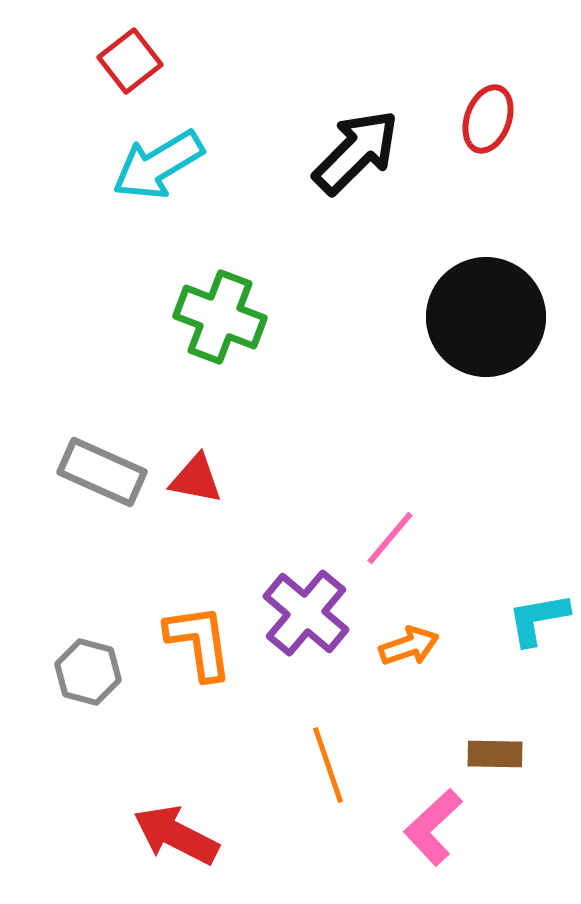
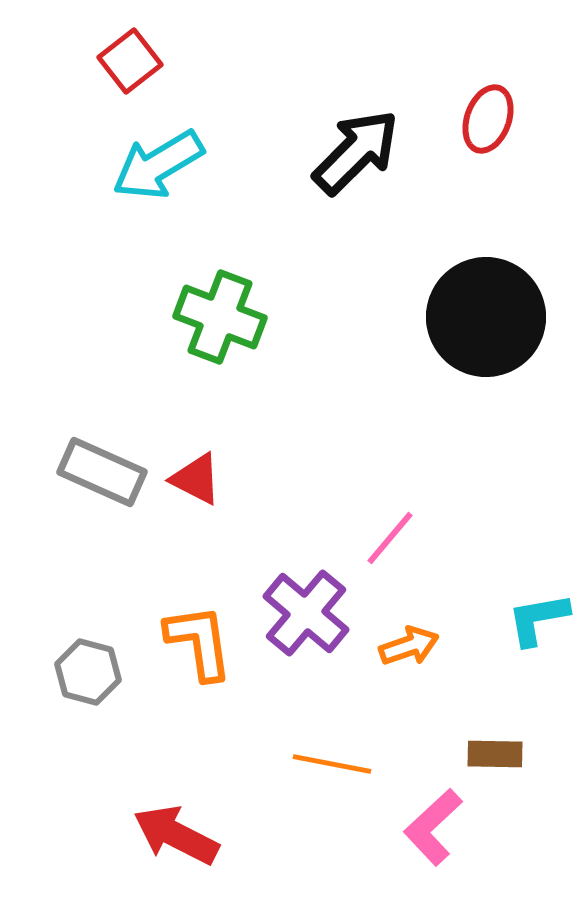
red triangle: rotated 16 degrees clockwise
orange line: moved 4 px right, 1 px up; rotated 60 degrees counterclockwise
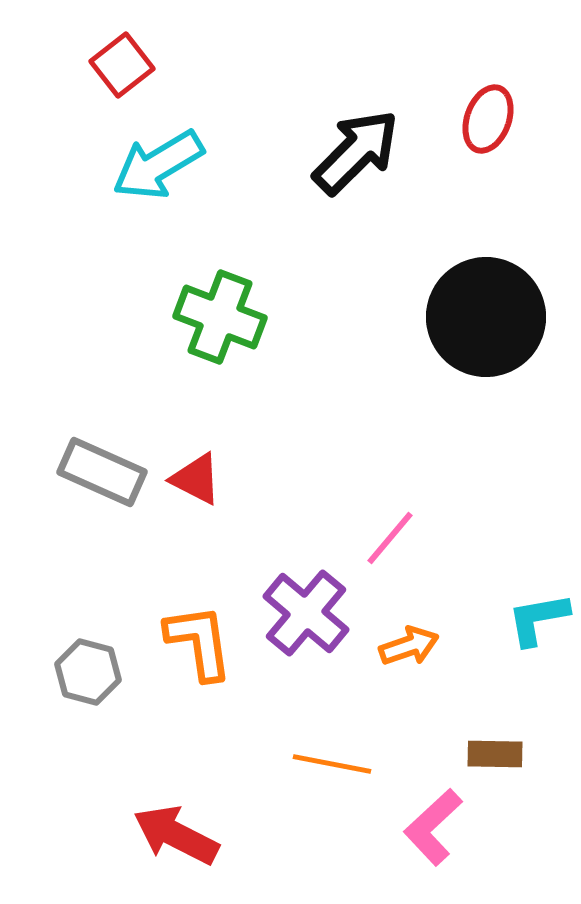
red square: moved 8 px left, 4 px down
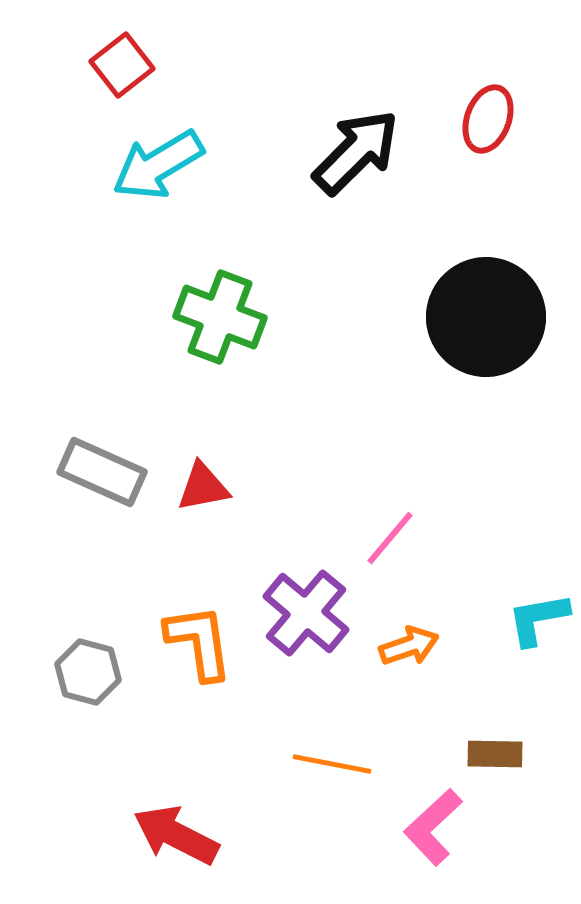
red triangle: moved 7 px right, 8 px down; rotated 38 degrees counterclockwise
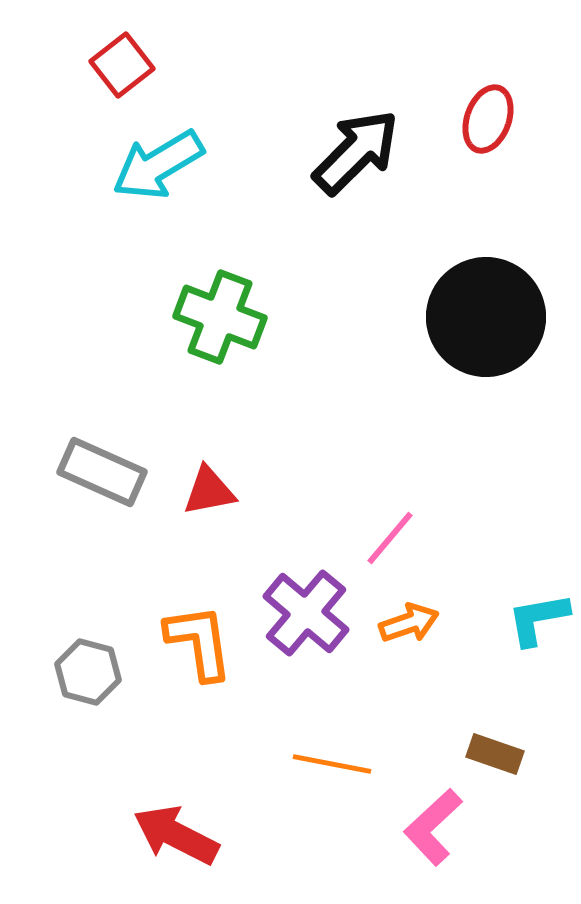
red triangle: moved 6 px right, 4 px down
orange arrow: moved 23 px up
brown rectangle: rotated 18 degrees clockwise
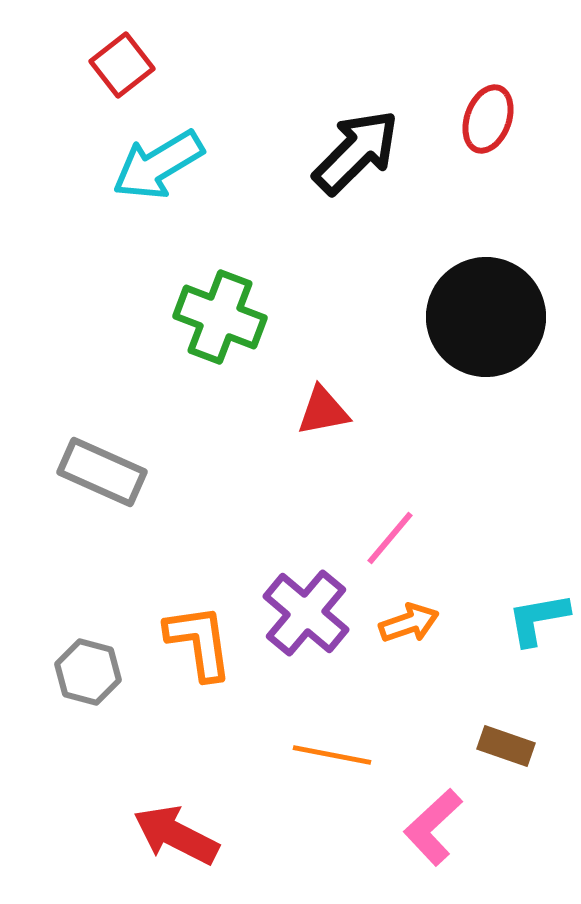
red triangle: moved 114 px right, 80 px up
brown rectangle: moved 11 px right, 8 px up
orange line: moved 9 px up
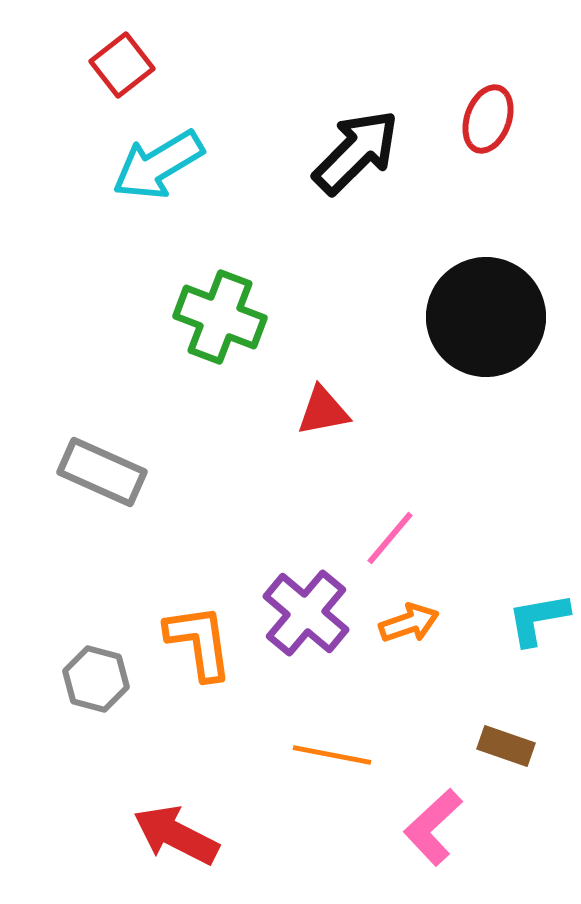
gray hexagon: moved 8 px right, 7 px down
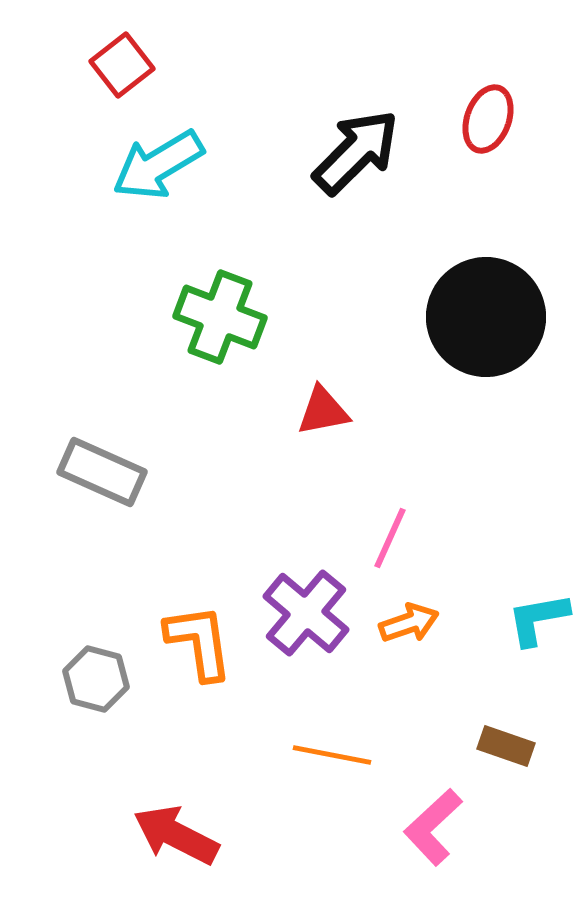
pink line: rotated 16 degrees counterclockwise
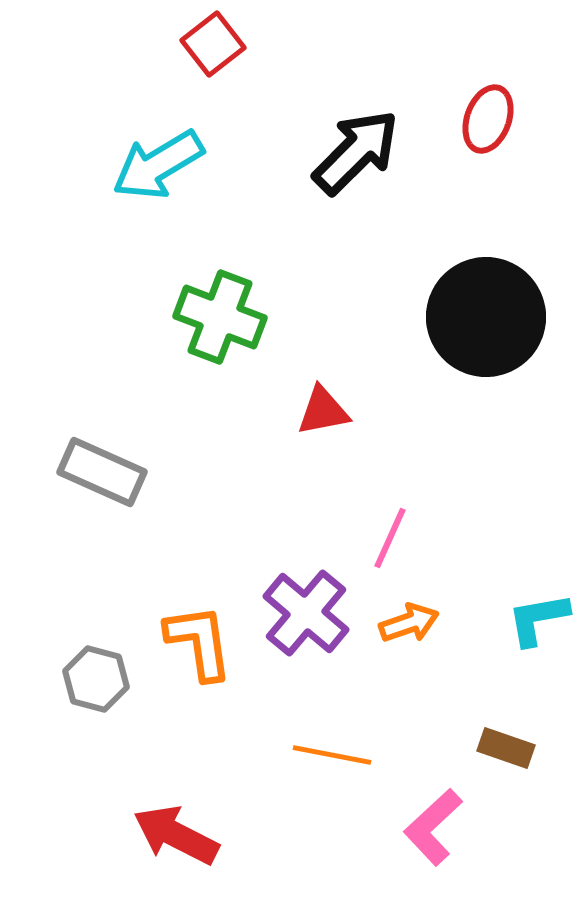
red square: moved 91 px right, 21 px up
brown rectangle: moved 2 px down
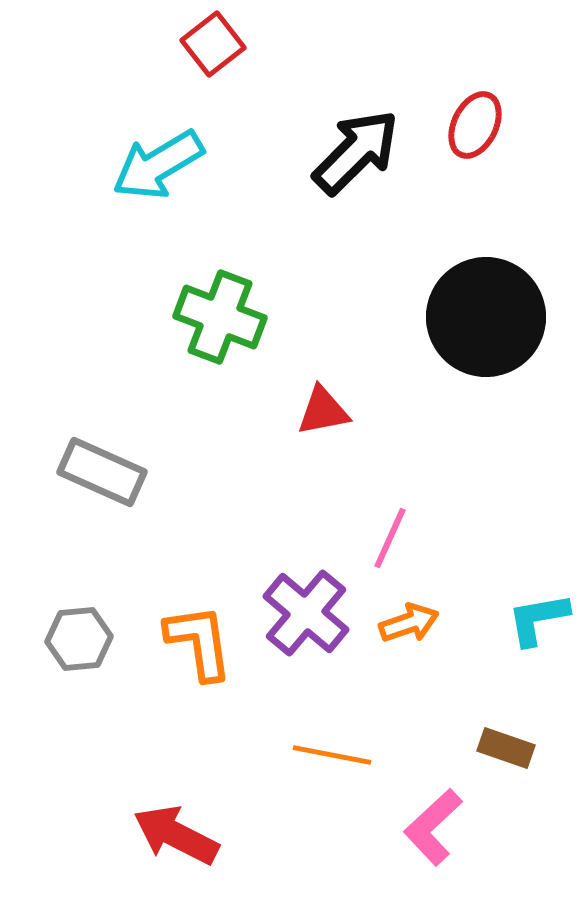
red ellipse: moved 13 px left, 6 px down; rotated 6 degrees clockwise
gray hexagon: moved 17 px left, 40 px up; rotated 20 degrees counterclockwise
